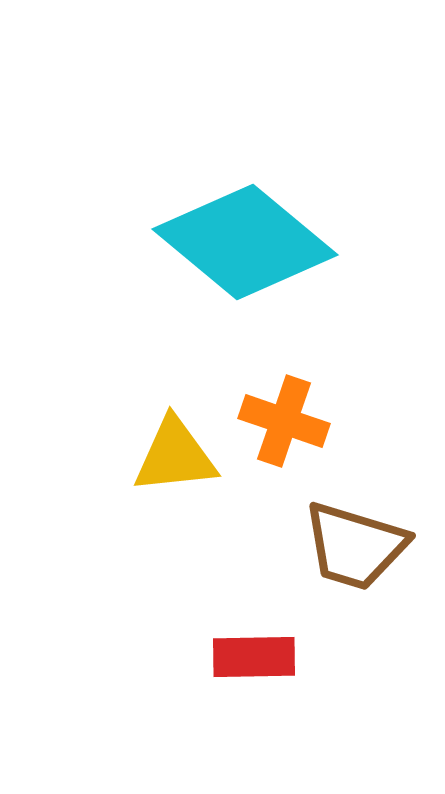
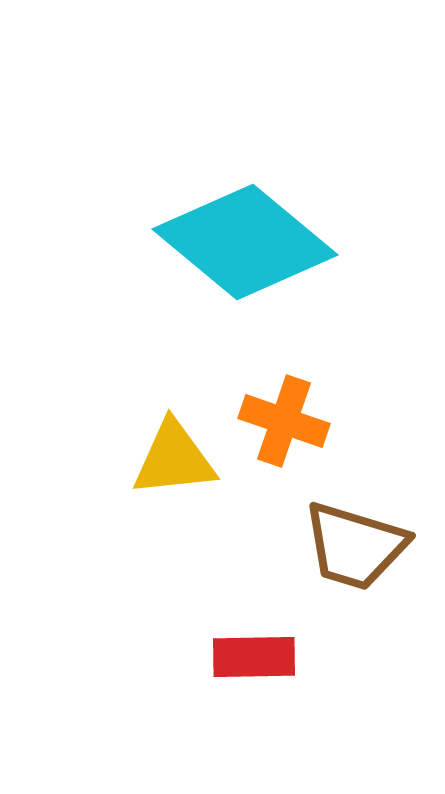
yellow triangle: moved 1 px left, 3 px down
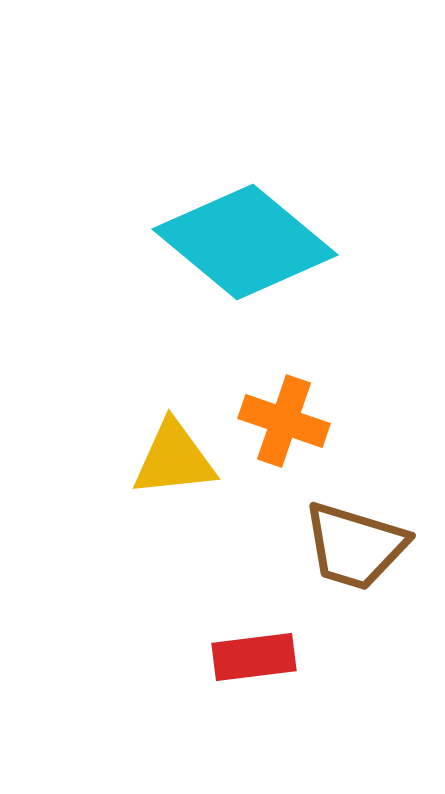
red rectangle: rotated 6 degrees counterclockwise
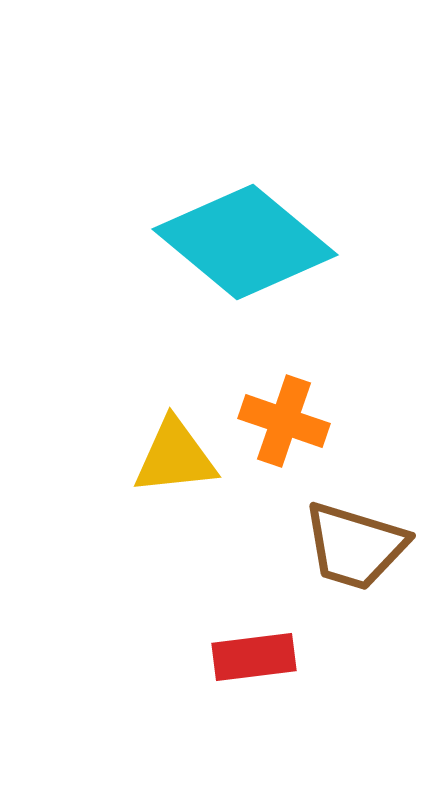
yellow triangle: moved 1 px right, 2 px up
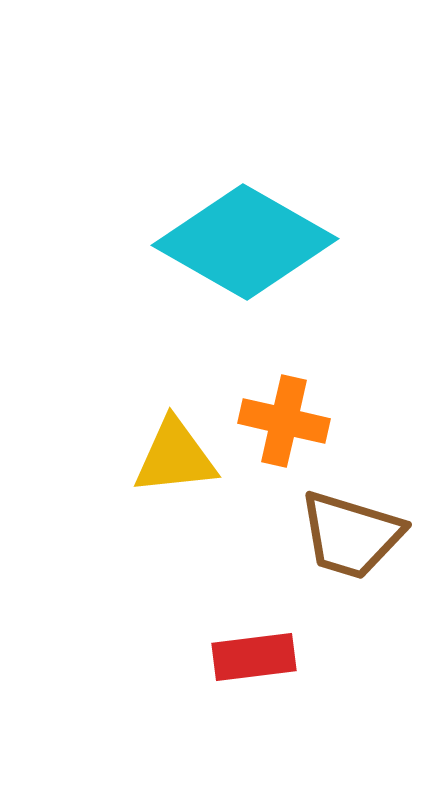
cyan diamond: rotated 10 degrees counterclockwise
orange cross: rotated 6 degrees counterclockwise
brown trapezoid: moved 4 px left, 11 px up
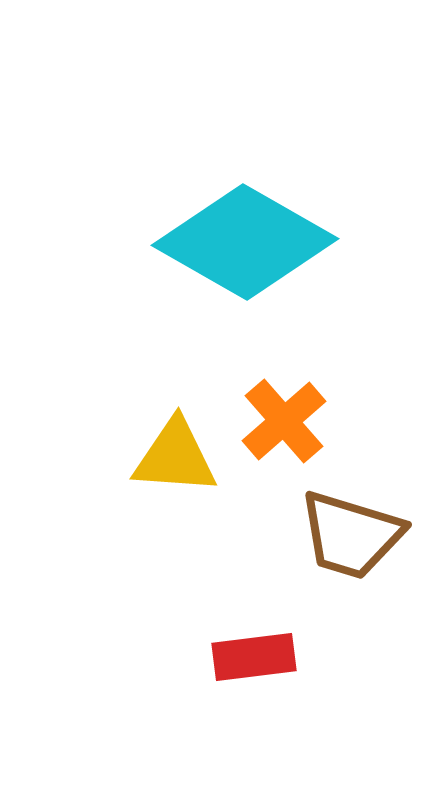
orange cross: rotated 36 degrees clockwise
yellow triangle: rotated 10 degrees clockwise
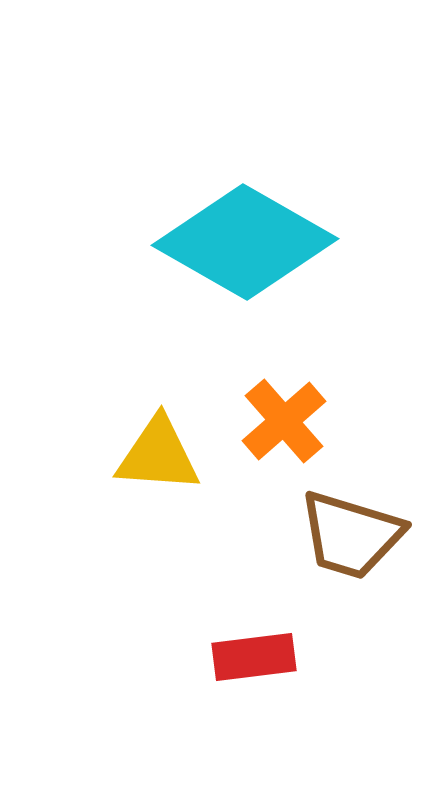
yellow triangle: moved 17 px left, 2 px up
